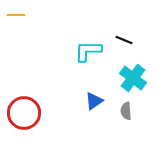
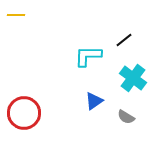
black line: rotated 60 degrees counterclockwise
cyan L-shape: moved 5 px down
gray semicircle: moved 6 px down; rotated 54 degrees counterclockwise
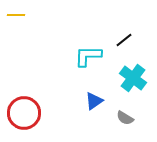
gray semicircle: moved 1 px left, 1 px down
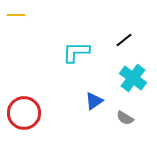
cyan L-shape: moved 12 px left, 4 px up
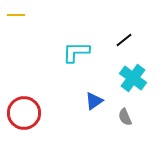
gray semicircle: moved 1 px up; rotated 36 degrees clockwise
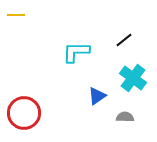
blue triangle: moved 3 px right, 5 px up
gray semicircle: rotated 114 degrees clockwise
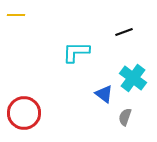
black line: moved 8 px up; rotated 18 degrees clockwise
blue triangle: moved 7 px right, 2 px up; rotated 48 degrees counterclockwise
gray semicircle: rotated 72 degrees counterclockwise
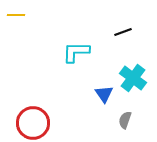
black line: moved 1 px left
blue triangle: rotated 18 degrees clockwise
red circle: moved 9 px right, 10 px down
gray semicircle: moved 3 px down
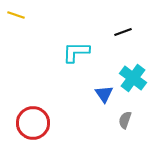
yellow line: rotated 18 degrees clockwise
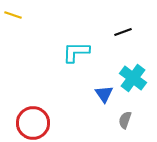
yellow line: moved 3 px left
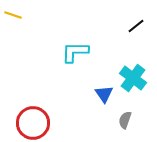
black line: moved 13 px right, 6 px up; rotated 18 degrees counterclockwise
cyan L-shape: moved 1 px left
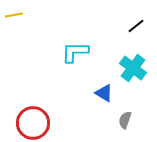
yellow line: moved 1 px right; rotated 30 degrees counterclockwise
cyan cross: moved 10 px up
blue triangle: moved 1 px up; rotated 24 degrees counterclockwise
